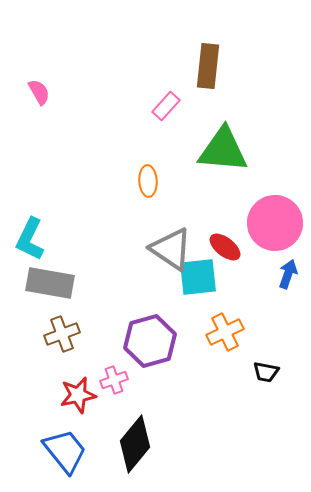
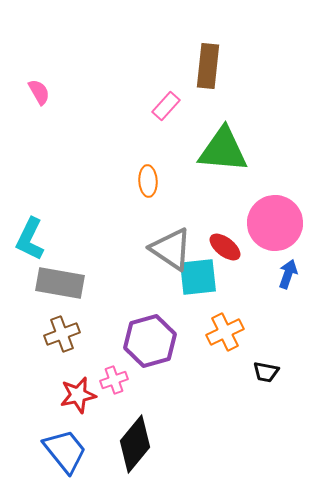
gray rectangle: moved 10 px right
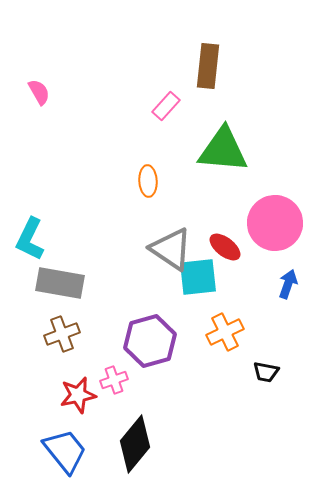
blue arrow: moved 10 px down
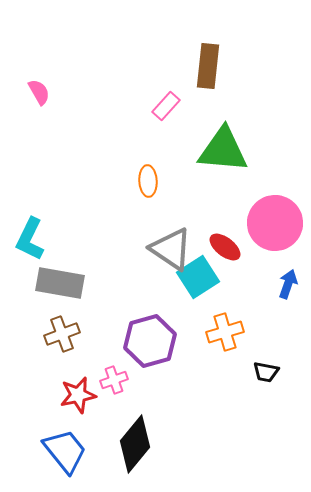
cyan square: rotated 27 degrees counterclockwise
orange cross: rotated 9 degrees clockwise
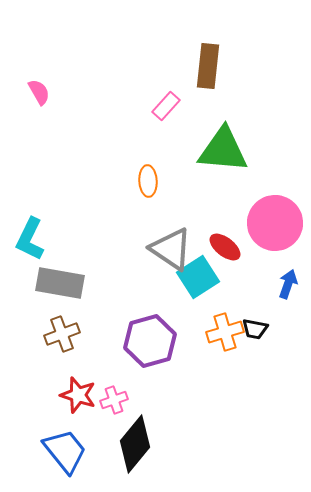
black trapezoid: moved 11 px left, 43 px up
pink cross: moved 20 px down
red star: rotated 30 degrees clockwise
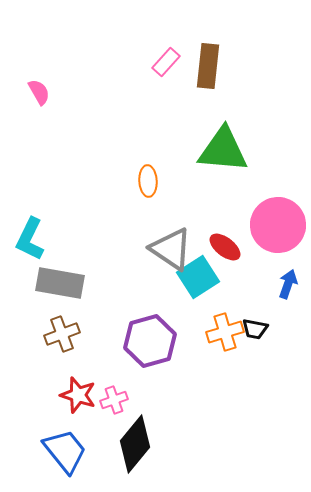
pink rectangle: moved 44 px up
pink circle: moved 3 px right, 2 px down
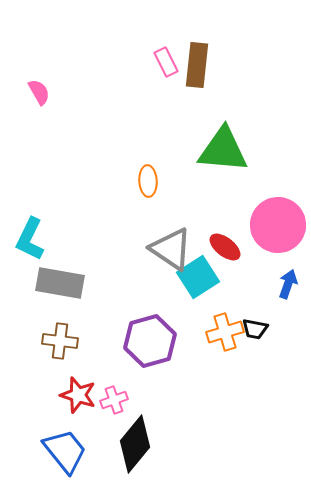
pink rectangle: rotated 68 degrees counterclockwise
brown rectangle: moved 11 px left, 1 px up
brown cross: moved 2 px left, 7 px down; rotated 28 degrees clockwise
